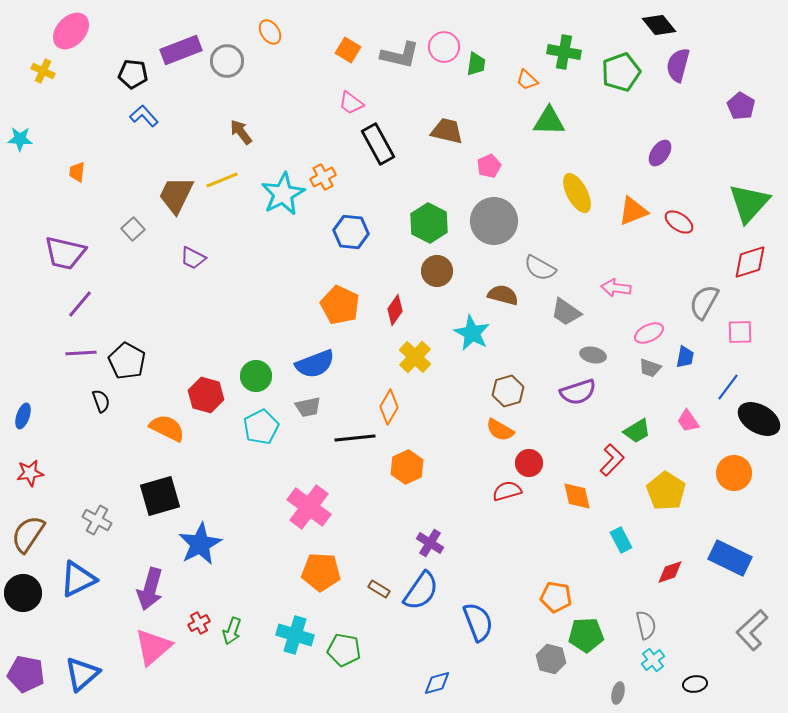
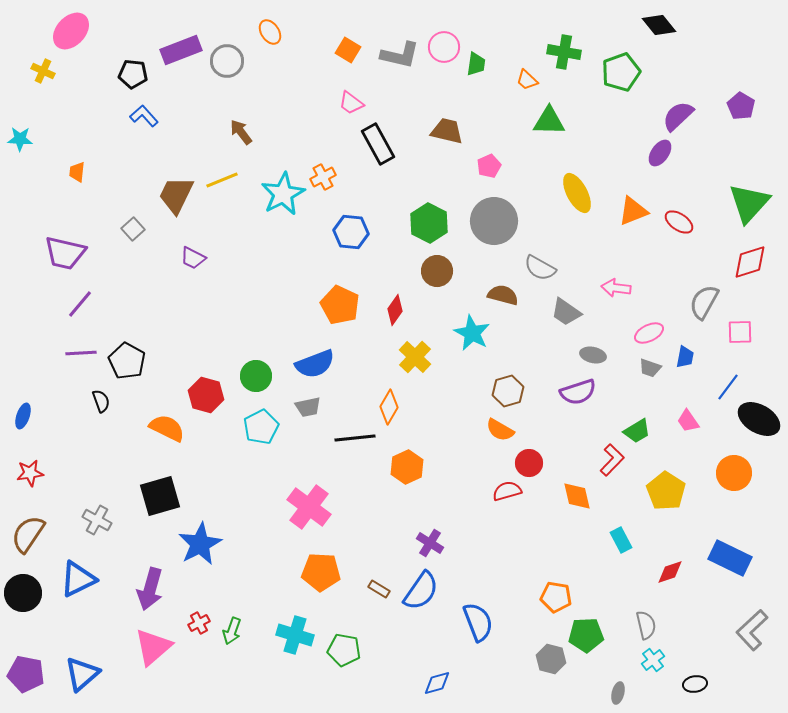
purple semicircle at (678, 65): moved 51 px down; rotated 32 degrees clockwise
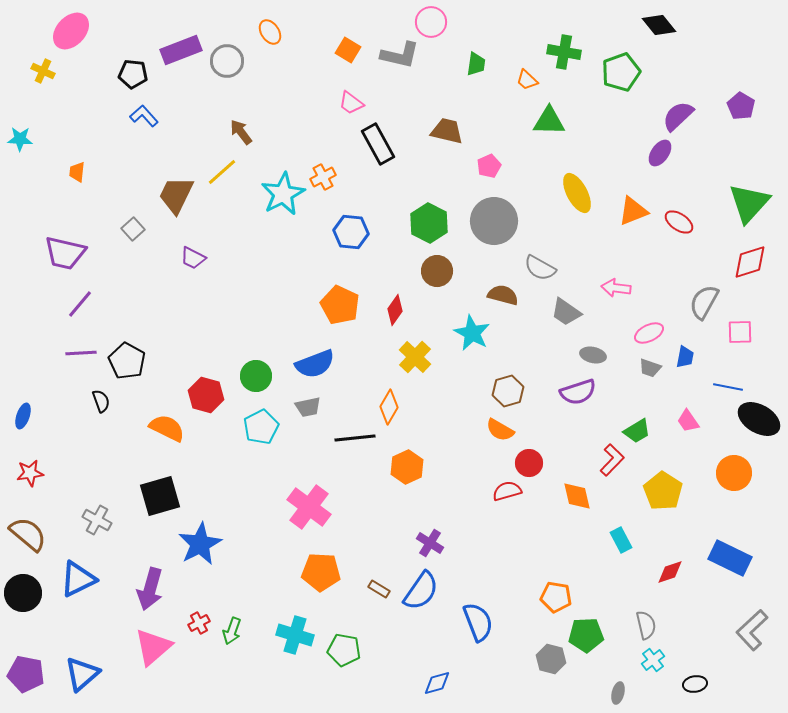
pink circle at (444, 47): moved 13 px left, 25 px up
yellow line at (222, 180): moved 8 px up; rotated 20 degrees counterclockwise
blue line at (728, 387): rotated 64 degrees clockwise
yellow pentagon at (666, 491): moved 3 px left
brown semicircle at (28, 534): rotated 96 degrees clockwise
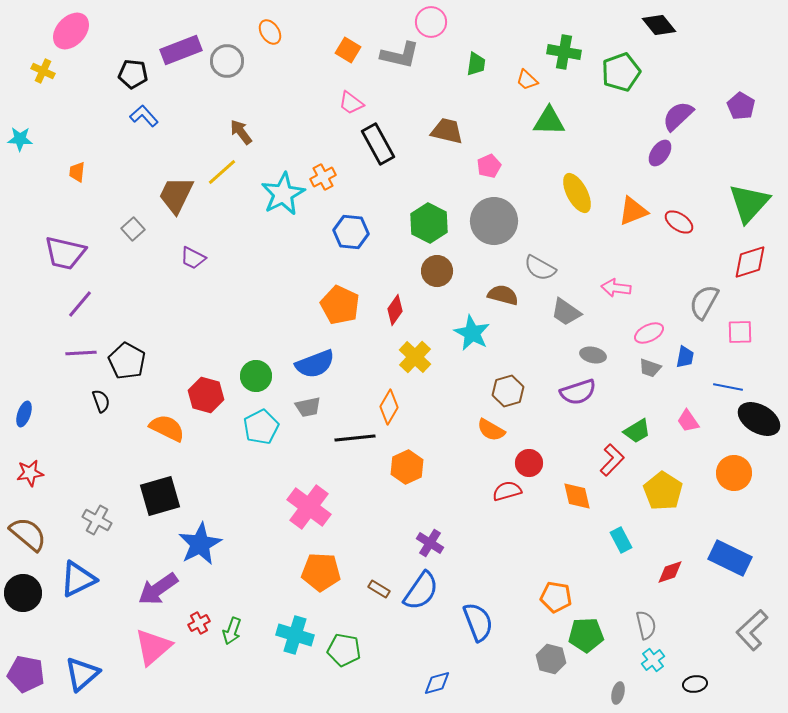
blue ellipse at (23, 416): moved 1 px right, 2 px up
orange semicircle at (500, 430): moved 9 px left
purple arrow at (150, 589): moved 8 px right; rotated 39 degrees clockwise
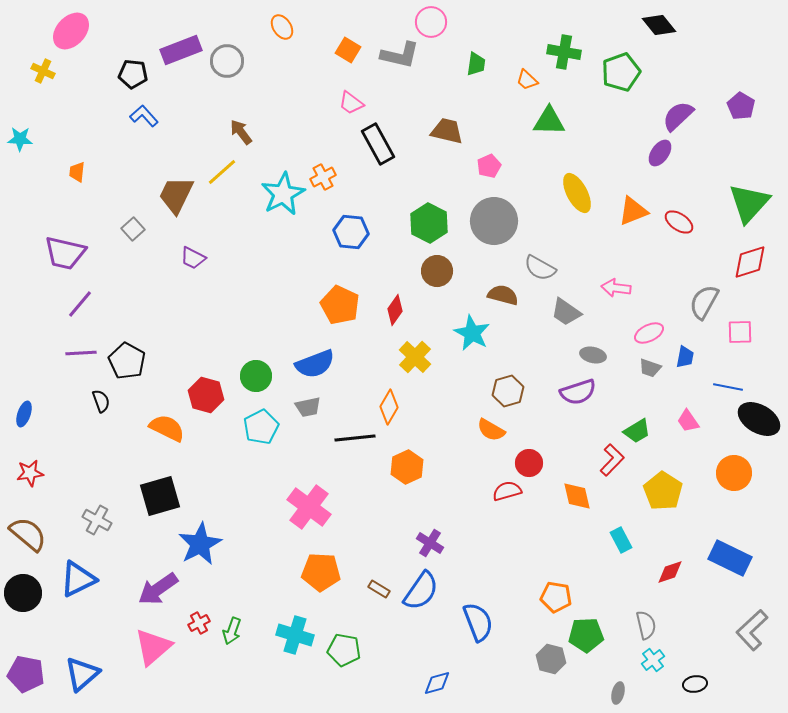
orange ellipse at (270, 32): moved 12 px right, 5 px up
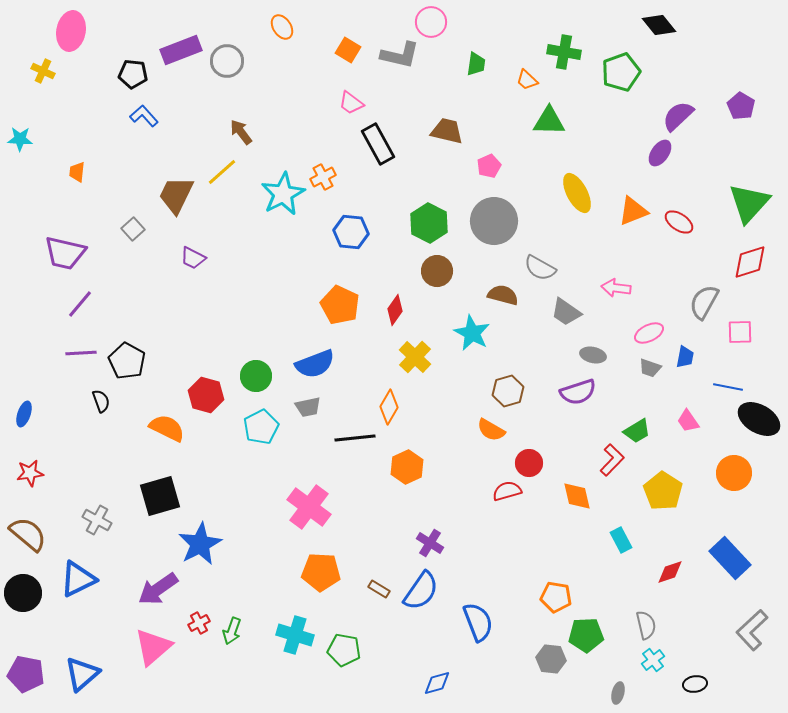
pink ellipse at (71, 31): rotated 33 degrees counterclockwise
blue rectangle at (730, 558): rotated 21 degrees clockwise
gray hexagon at (551, 659): rotated 8 degrees counterclockwise
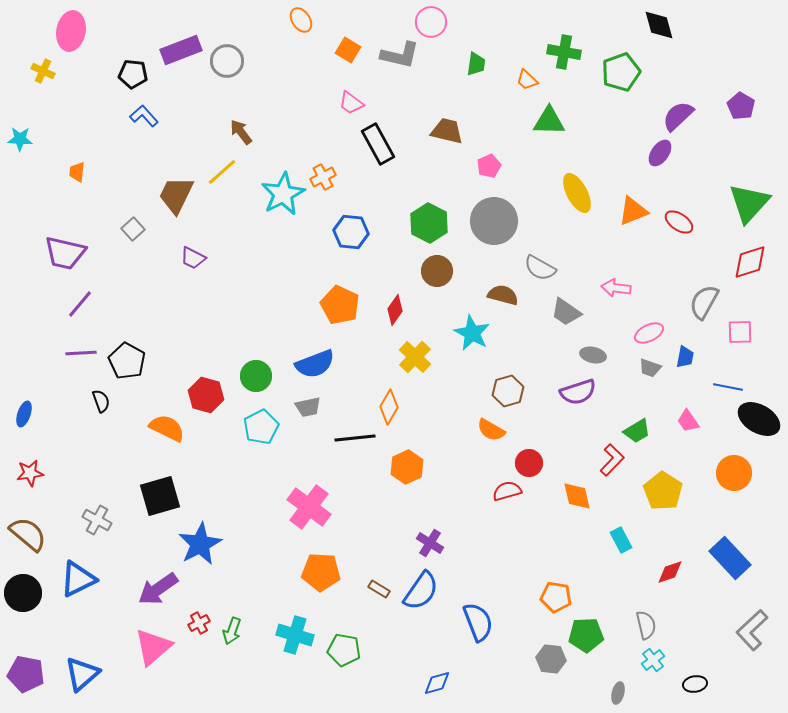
black diamond at (659, 25): rotated 24 degrees clockwise
orange ellipse at (282, 27): moved 19 px right, 7 px up
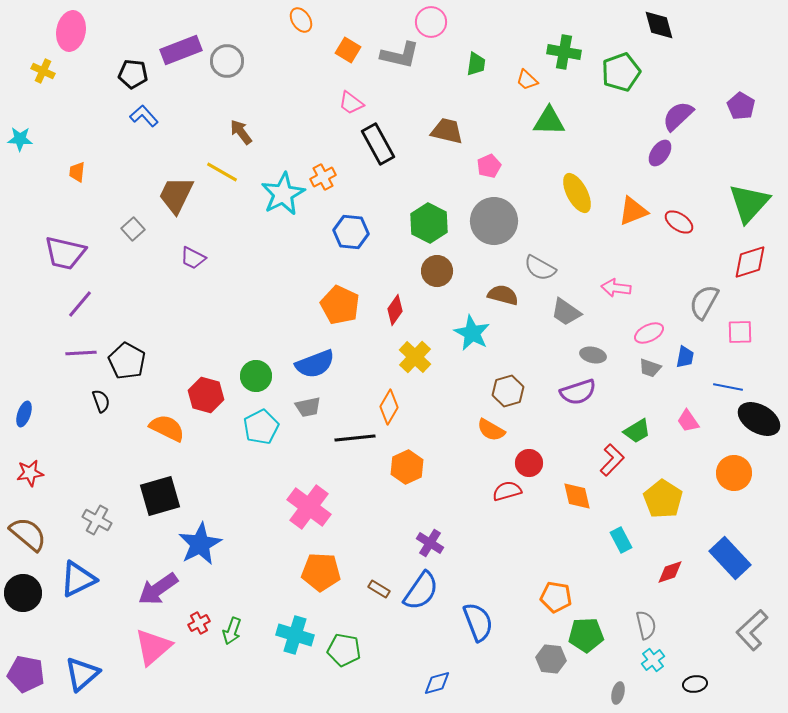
yellow line at (222, 172): rotated 72 degrees clockwise
yellow pentagon at (663, 491): moved 8 px down
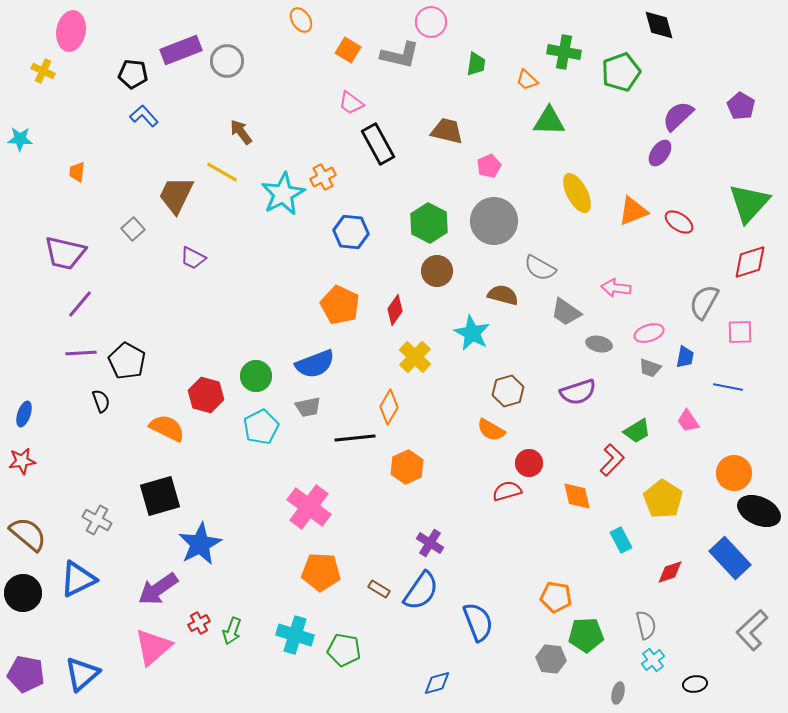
pink ellipse at (649, 333): rotated 8 degrees clockwise
gray ellipse at (593, 355): moved 6 px right, 11 px up
black ellipse at (759, 419): moved 92 px down; rotated 6 degrees counterclockwise
red star at (30, 473): moved 8 px left, 12 px up
